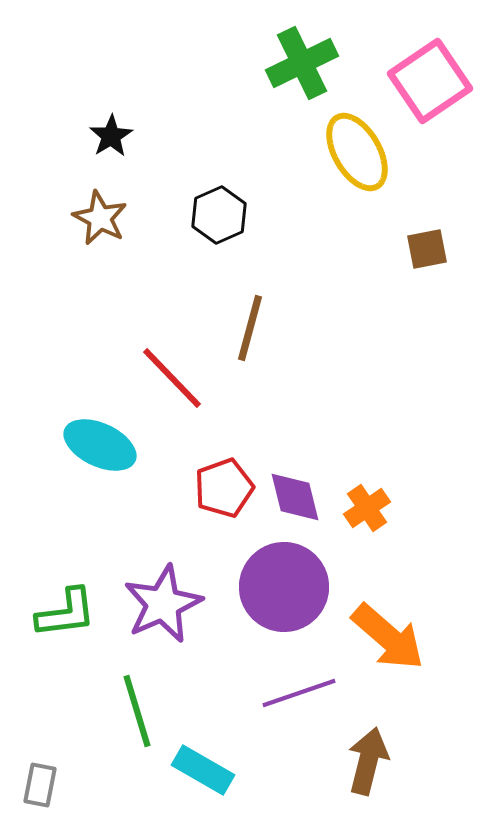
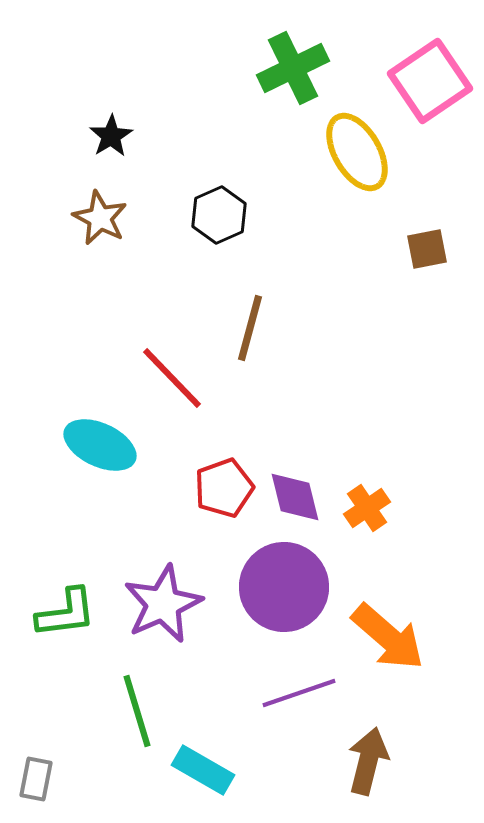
green cross: moved 9 px left, 5 px down
gray rectangle: moved 4 px left, 6 px up
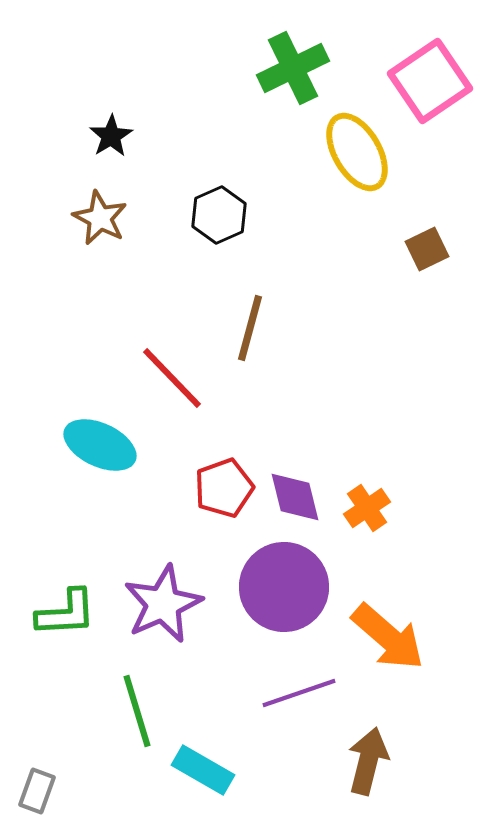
brown square: rotated 15 degrees counterclockwise
green L-shape: rotated 4 degrees clockwise
gray rectangle: moved 1 px right, 12 px down; rotated 9 degrees clockwise
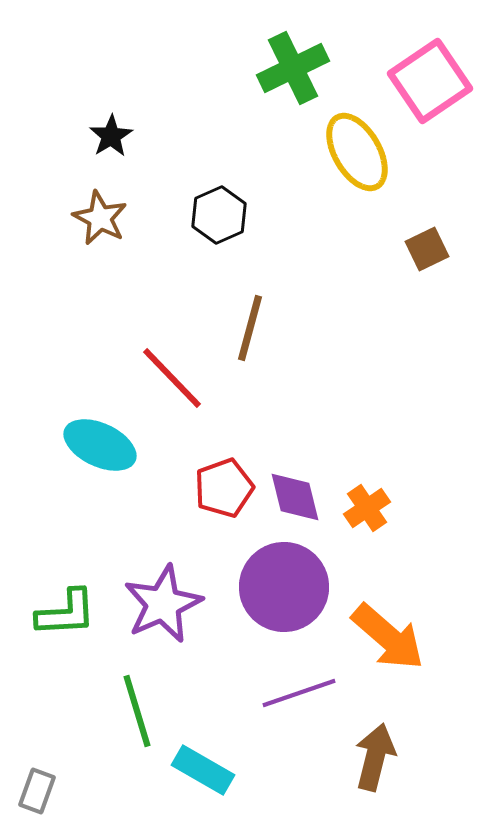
brown arrow: moved 7 px right, 4 px up
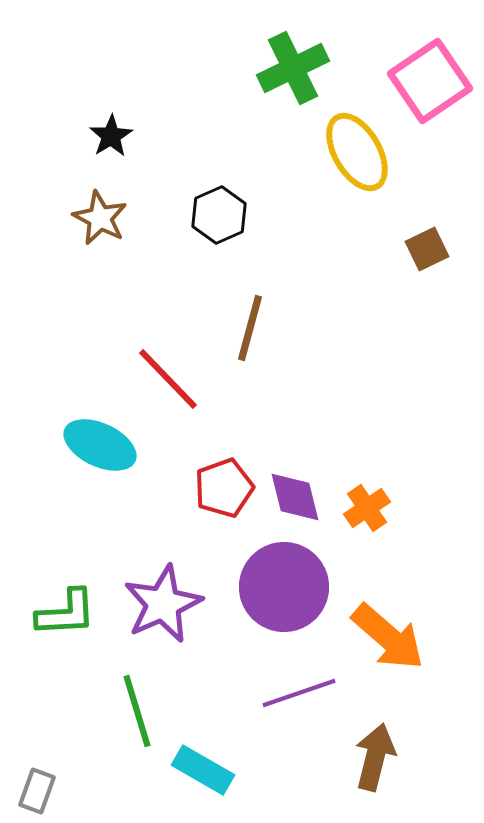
red line: moved 4 px left, 1 px down
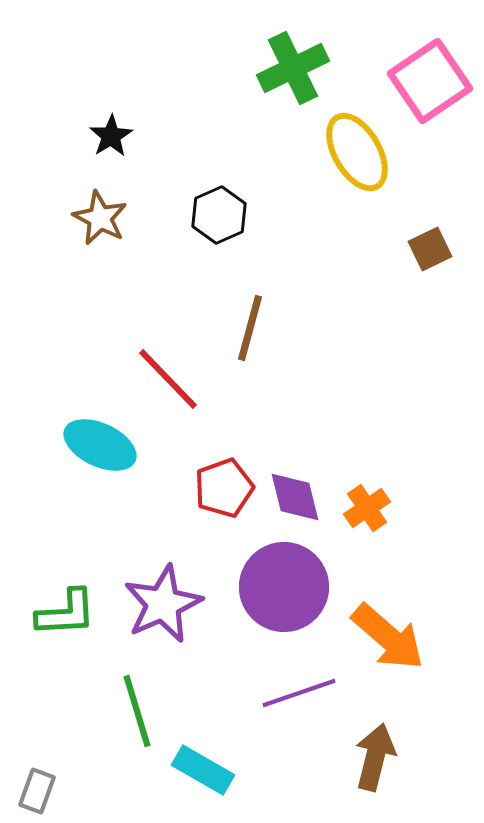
brown square: moved 3 px right
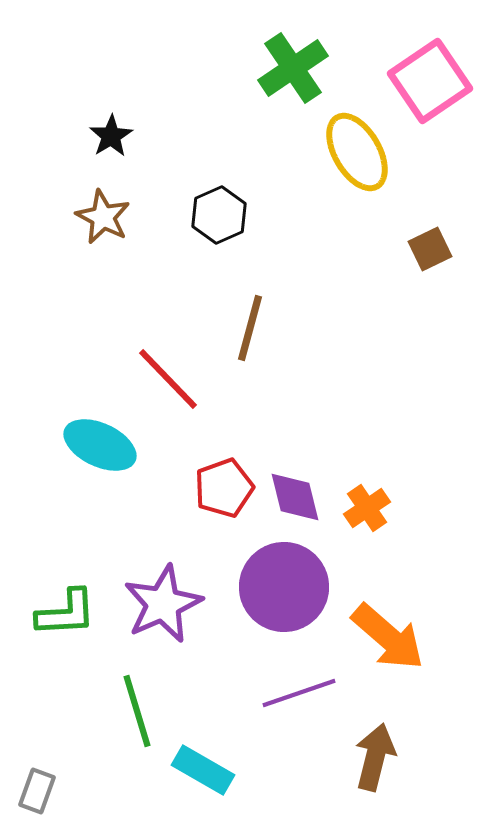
green cross: rotated 8 degrees counterclockwise
brown star: moved 3 px right, 1 px up
